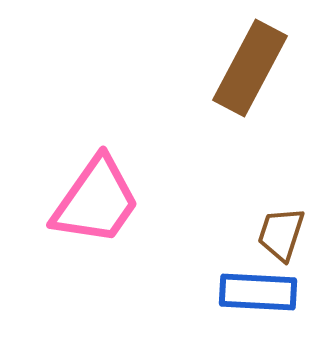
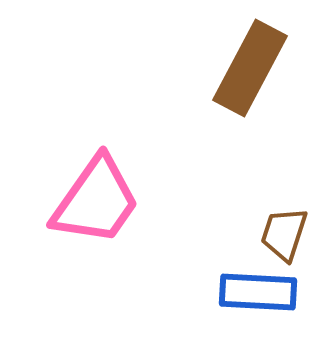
brown trapezoid: moved 3 px right
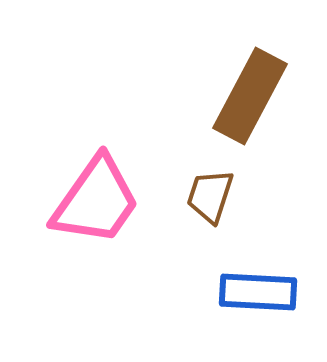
brown rectangle: moved 28 px down
brown trapezoid: moved 74 px left, 38 px up
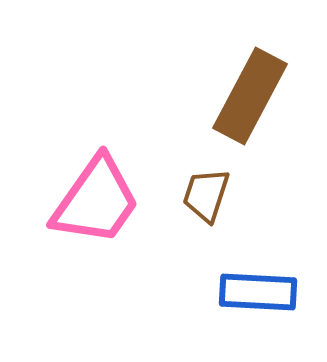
brown trapezoid: moved 4 px left, 1 px up
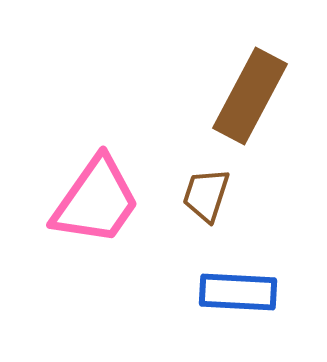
blue rectangle: moved 20 px left
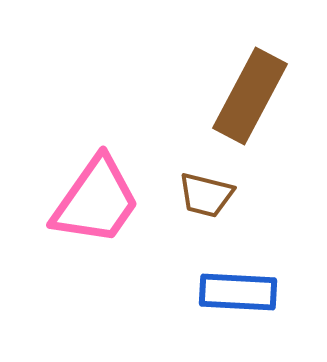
brown trapezoid: rotated 94 degrees counterclockwise
